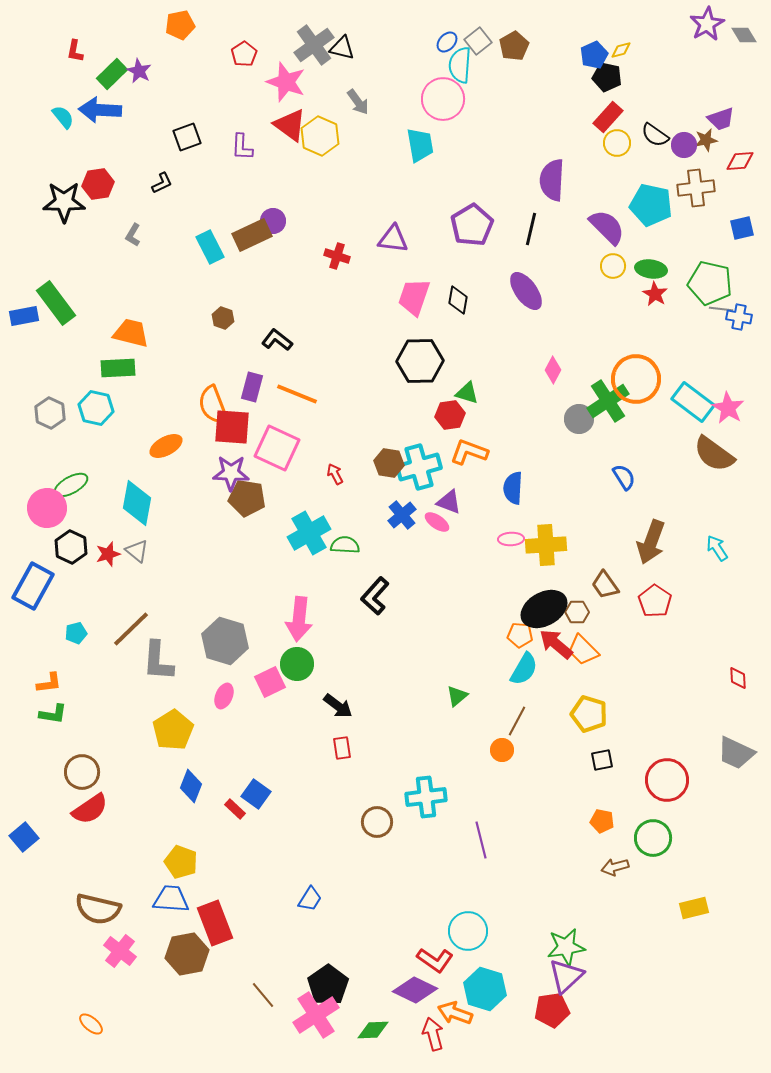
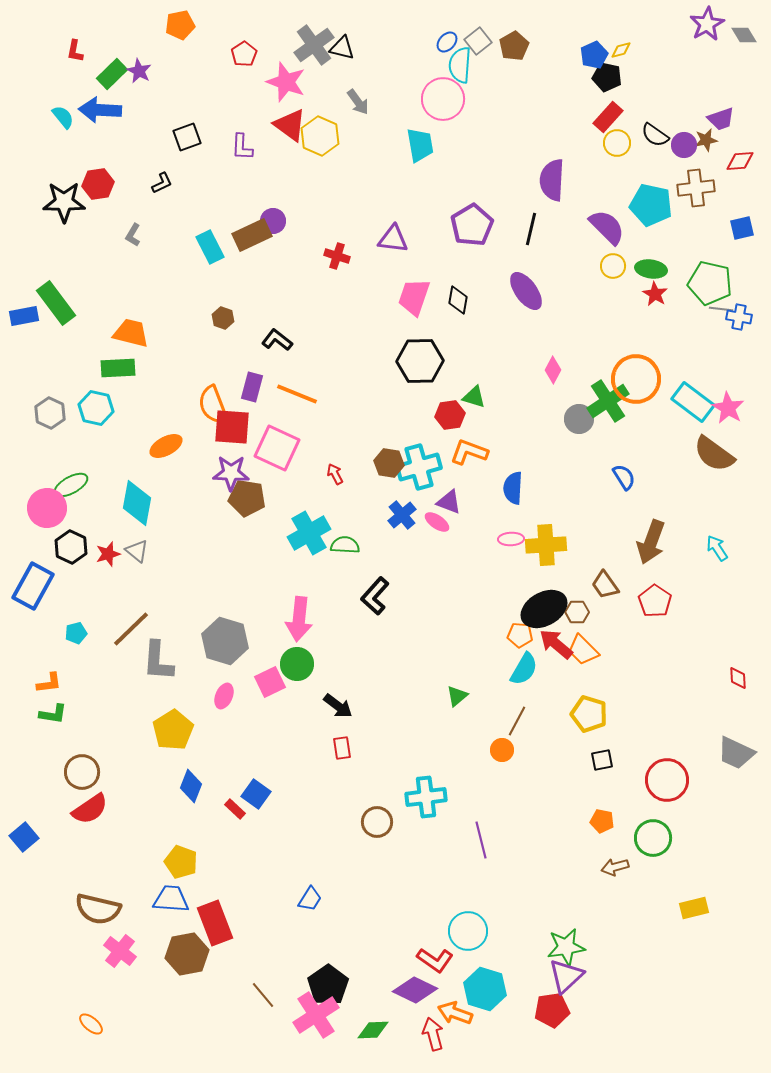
green triangle at (467, 393): moved 7 px right, 4 px down
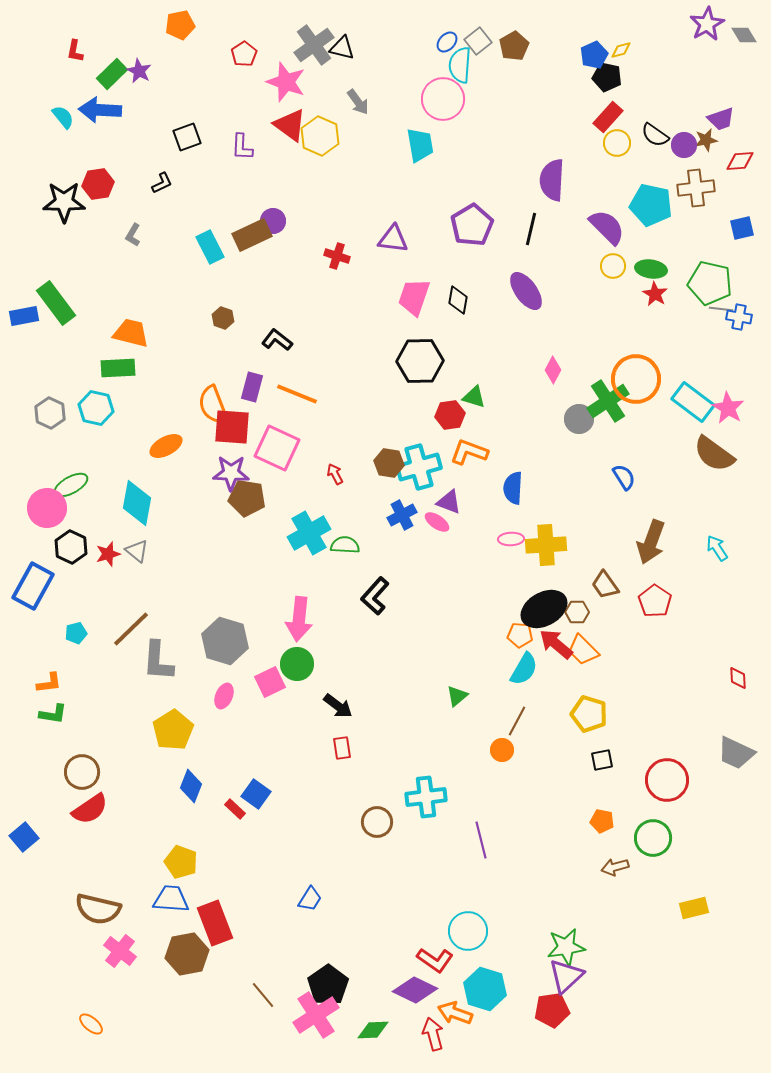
blue cross at (402, 515): rotated 12 degrees clockwise
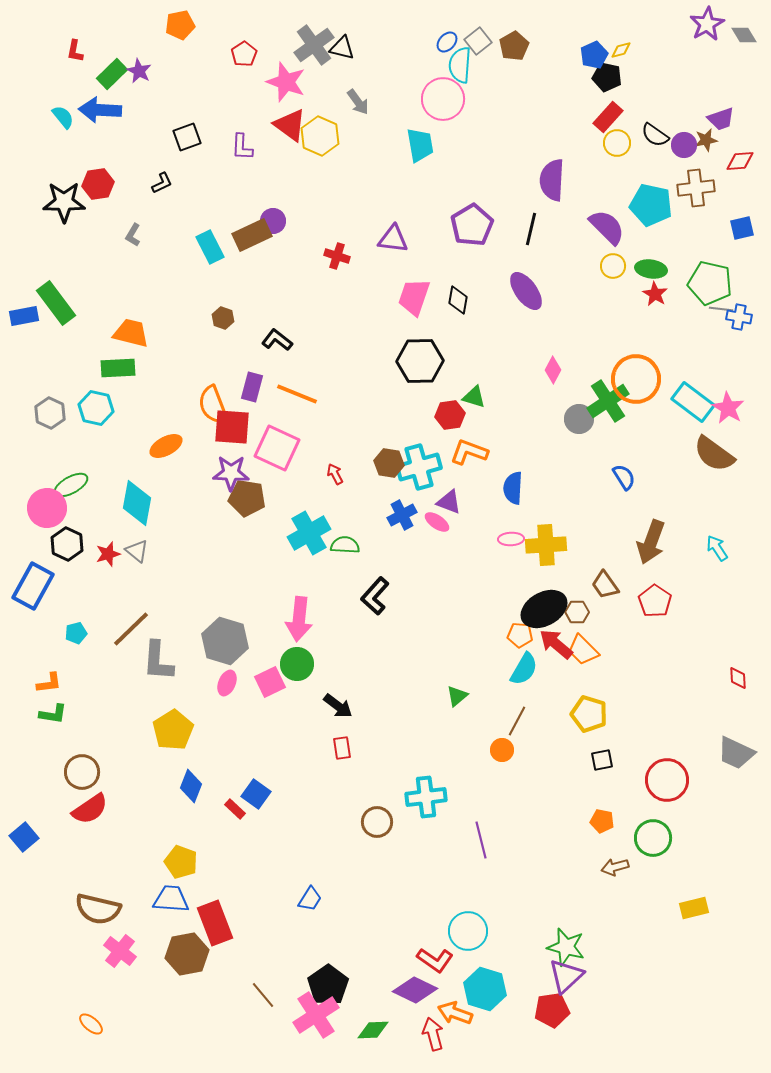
black hexagon at (71, 547): moved 4 px left, 3 px up
pink ellipse at (224, 696): moved 3 px right, 13 px up
green star at (566, 947): rotated 24 degrees clockwise
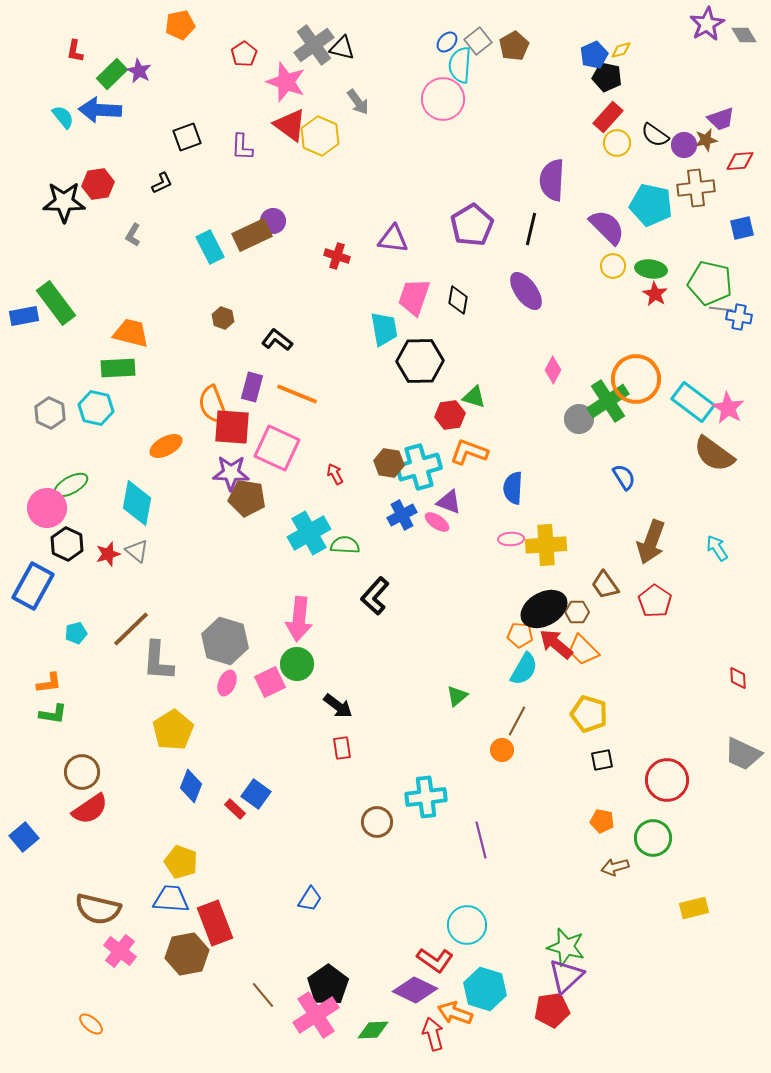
cyan trapezoid at (420, 145): moved 36 px left, 184 px down
gray trapezoid at (736, 753): moved 7 px right, 1 px down
cyan circle at (468, 931): moved 1 px left, 6 px up
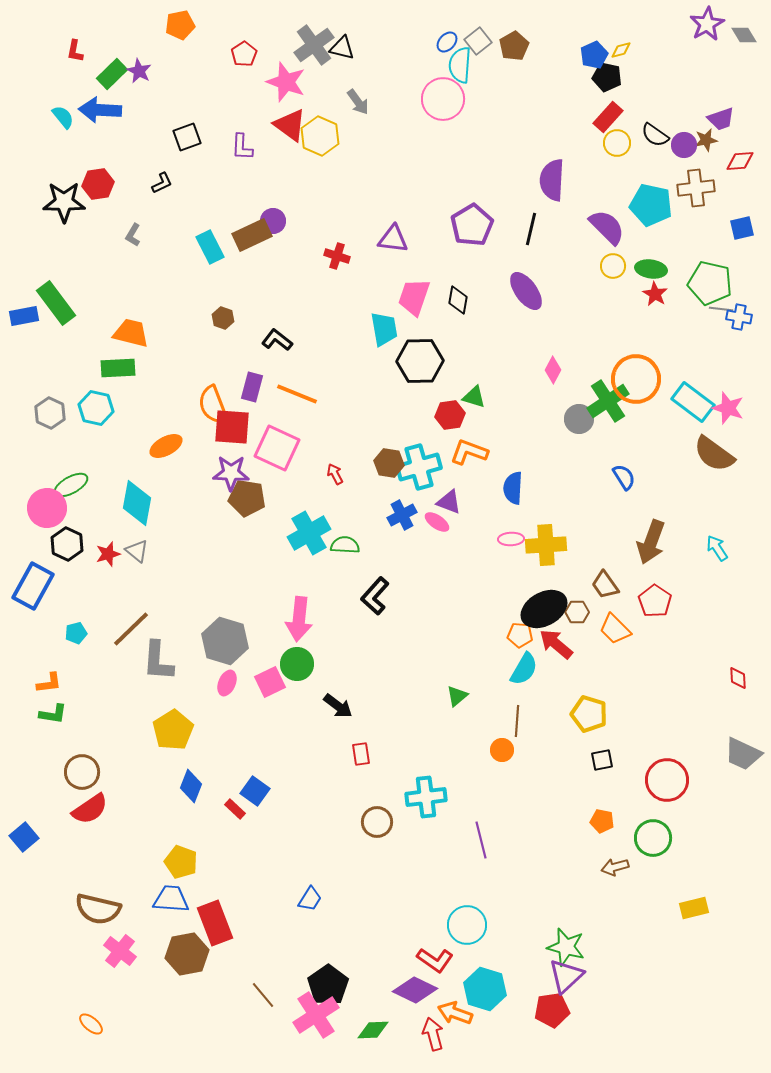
pink star at (728, 408): rotated 12 degrees counterclockwise
orange trapezoid at (583, 650): moved 32 px right, 21 px up
brown line at (517, 721): rotated 24 degrees counterclockwise
red rectangle at (342, 748): moved 19 px right, 6 px down
blue square at (256, 794): moved 1 px left, 3 px up
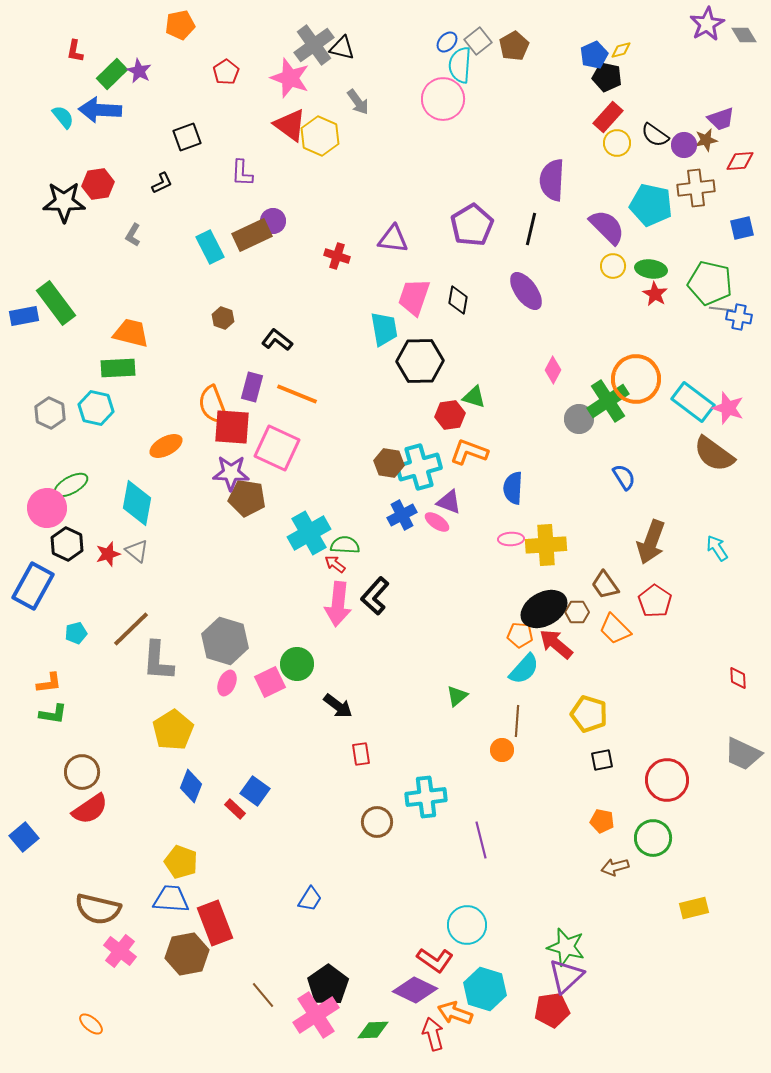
red pentagon at (244, 54): moved 18 px left, 18 px down
pink star at (286, 82): moved 4 px right, 4 px up
purple L-shape at (242, 147): moved 26 px down
red arrow at (335, 474): moved 90 px down; rotated 25 degrees counterclockwise
pink arrow at (299, 619): moved 39 px right, 15 px up
cyan semicircle at (524, 669): rotated 12 degrees clockwise
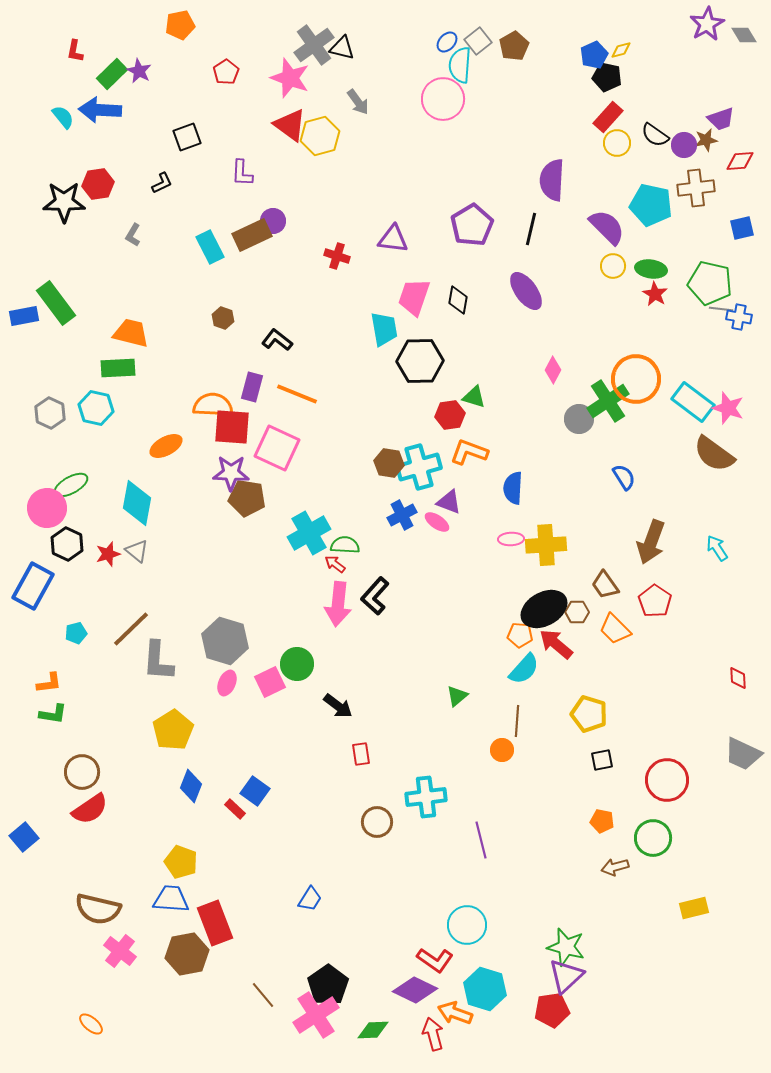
yellow hexagon at (320, 136): rotated 21 degrees clockwise
orange semicircle at (213, 405): rotated 114 degrees clockwise
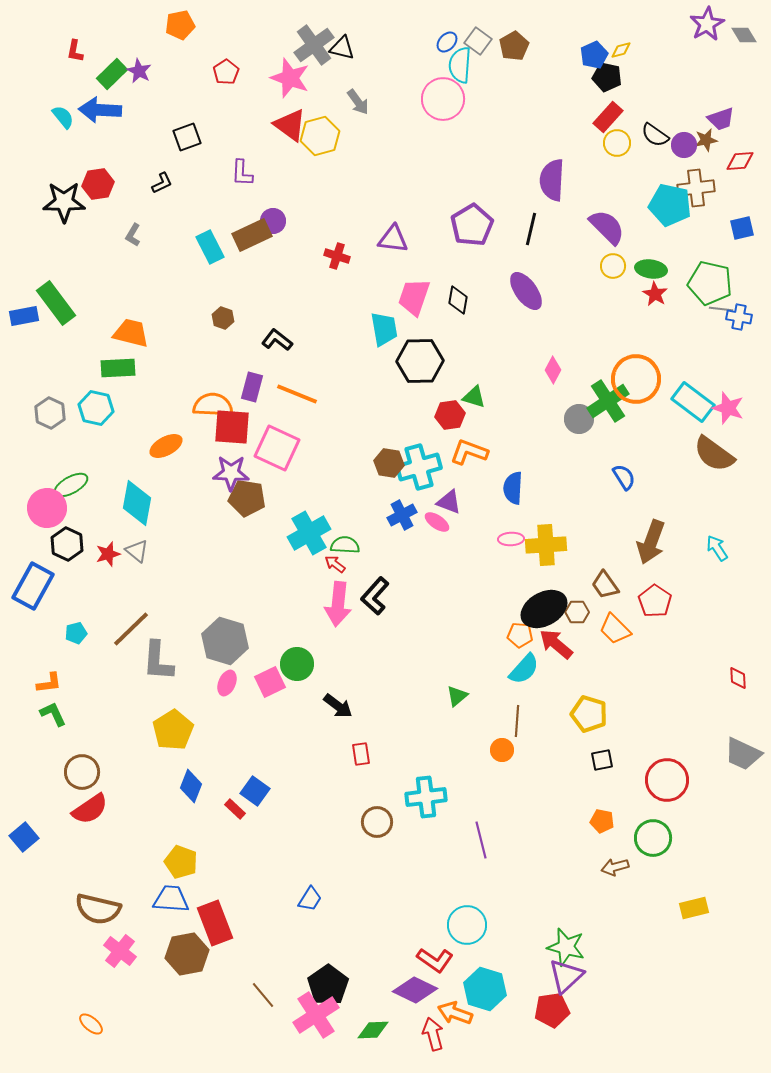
gray square at (478, 41): rotated 16 degrees counterclockwise
cyan pentagon at (651, 205): moved 19 px right
green L-shape at (53, 714): rotated 124 degrees counterclockwise
